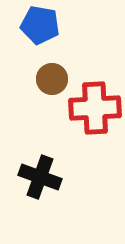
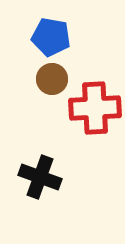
blue pentagon: moved 11 px right, 12 px down
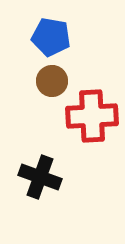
brown circle: moved 2 px down
red cross: moved 3 px left, 8 px down
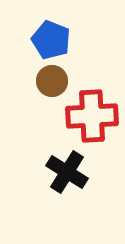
blue pentagon: moved 3 px down; rotated 12 degrees clockwise
black cross: moved 27 px right, 5 px up; rotated 12 degrees clockwise
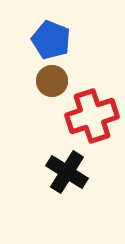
red cross: rotated 15 degrees counterclockwise
